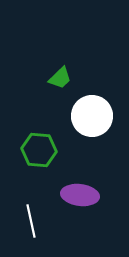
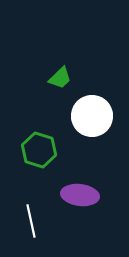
green hexagon: rotated 12 degrees clockwise
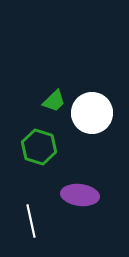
green trapezoid: moved 6 px left, 23 px down
white circle: moved 3 px up
green hexagon: moved 3 px up
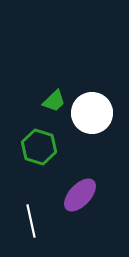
purple ellipse: rotated 54 degrees counterclockwise
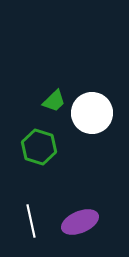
purple ellipse: moved 27 px down; rotated 24 degrees clockwise
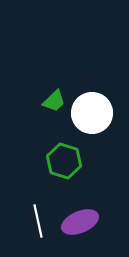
green hexagon: moved 25 px right, 14 px down
white line: moved 7 px right
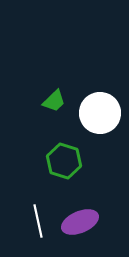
white circle: moved 8 px right
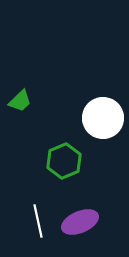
green trapezoid: moved 34 px left
white circle: moved 3 px right, 5 px down
green hexagon: rotated 20 degrees clockwise
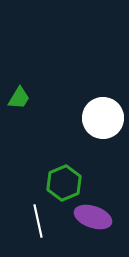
green trapezoid: moved 1 px left, 3 px up; rotated 15 degrees counterclockwise
green hexagon: moved 22 px down
purple ellipse: moved 13 px right, 5 px up; rotated 42 degrees clockwise
